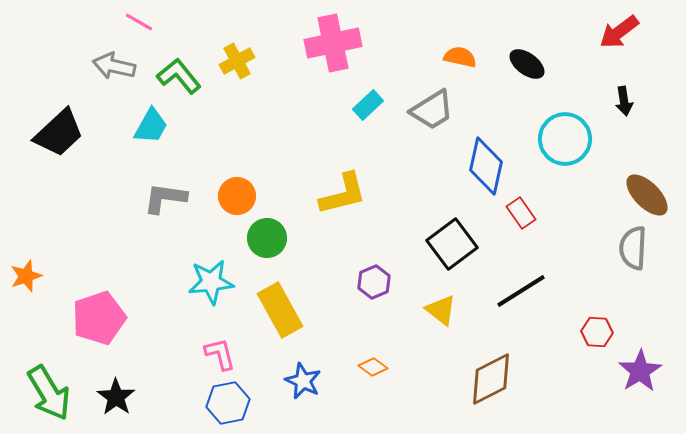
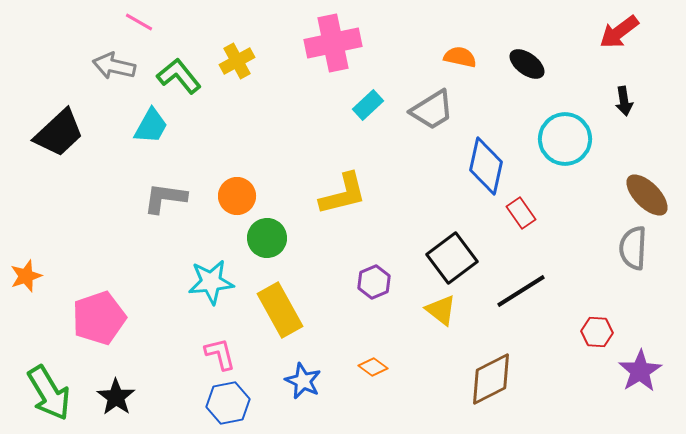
black square: moved 14 px down
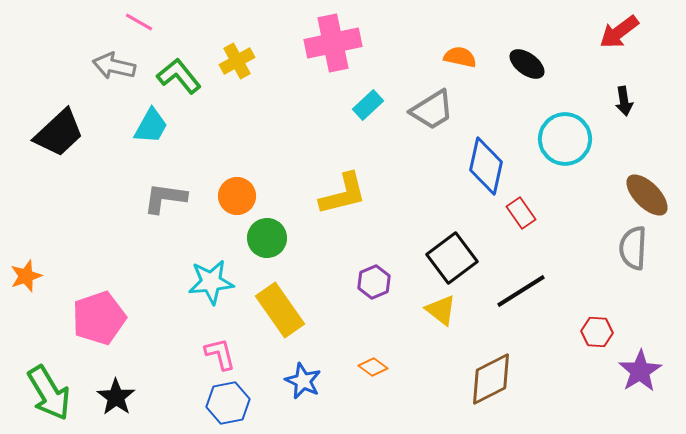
yellow rectangle: rotated 6 degrees counterclockwise
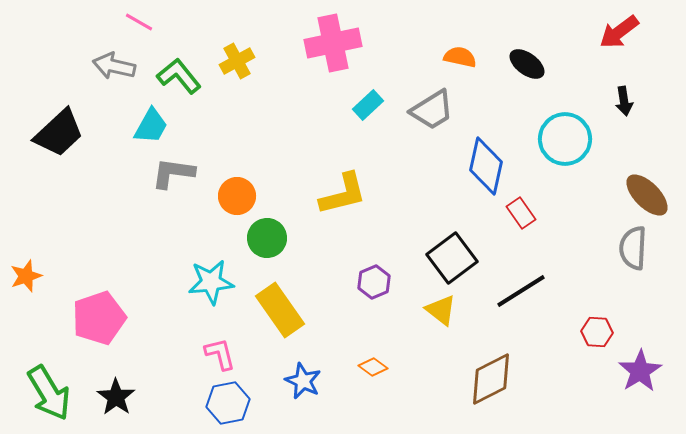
gray L-shape: moved 8 px right, 25 px up
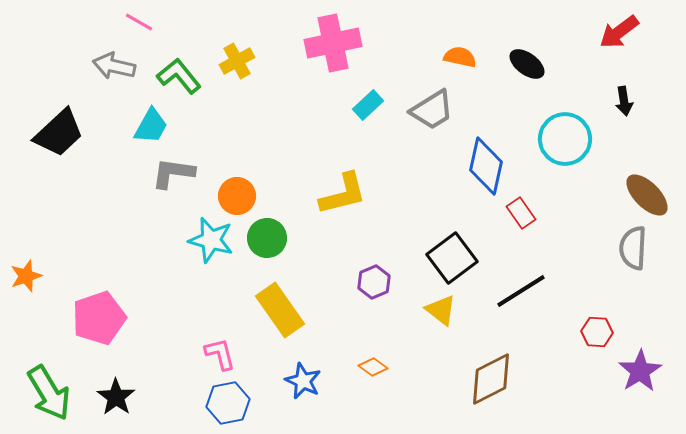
cyan star: moved 42 px up; rotated 21 degrees clockwise
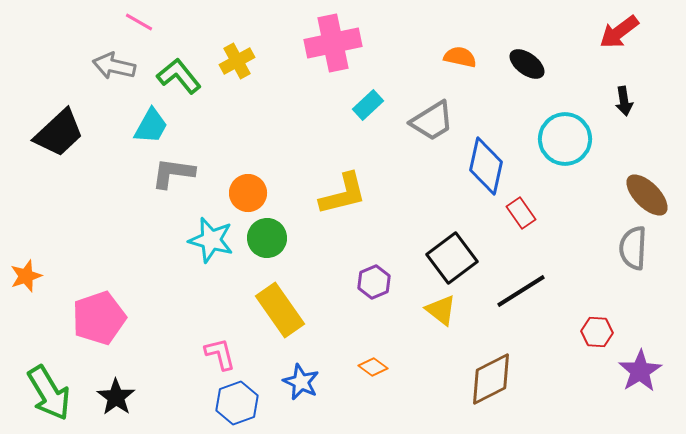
gray trapezoid: moved 11 px down
orange circle: moved 11 px right, 3 px up
blue star: moved 2 px left, 1 px down
blue hexagon: moved 9 px right; rotated 9 degrees counterclockwise
